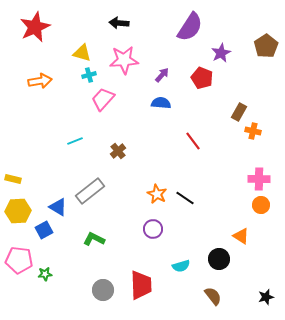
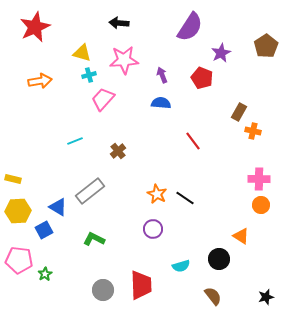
purple arrow: rotated 63 degrees counterclockwise
green star: rotated 24 degrees counterclockwise
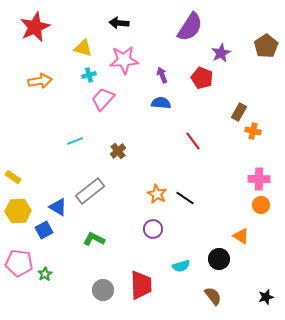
yellow triangle: moved 1 px right, 5 px up
yellow rectangle: moved 2 px up; rotated 21 degrees clockwise
pink pentagon: moved 3 px down
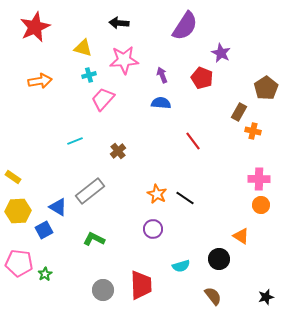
purple semicircle: moved 5 px left, 1 px up
brown pentagon: moved 42 px down
purple star: rotated 18 degrees counterclockwise
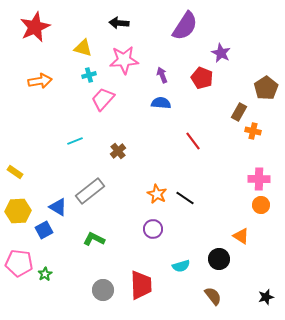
yellow rectangle: moved 2 px right, 5 px up
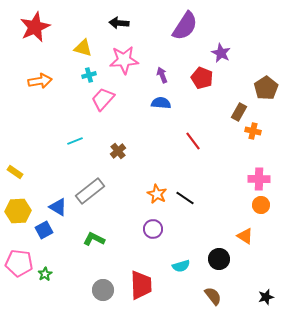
orange triangle: moved 4 px right
